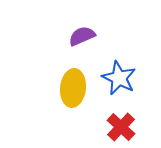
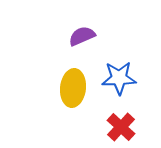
blue star: rotated 28 degrees counterclockwise
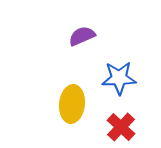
yellow ellipse: moved 1 px left, 16 px down
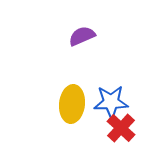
blue star: moved 8 px left, 24 px down
red cross: moved 1 px down
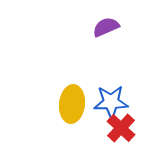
purple semicircle: moved 24 px right, 9 px up
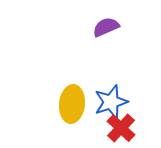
blue star: rotated 16 degrees counterclockwise
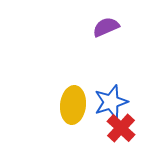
yellow ellipse: moved 1 px right, 1 px down
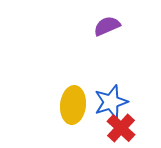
purple semicircle: moved 1 px right, 1 px up
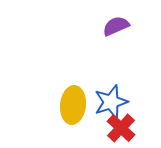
purple semicircle: moved 9 px right
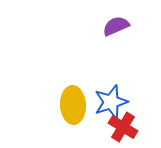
yellow ellipse: rotated 9 degrees counterclockwise
red cross: moved 2 px right, 1 px up; rotated 12 degrees counterclockwise
